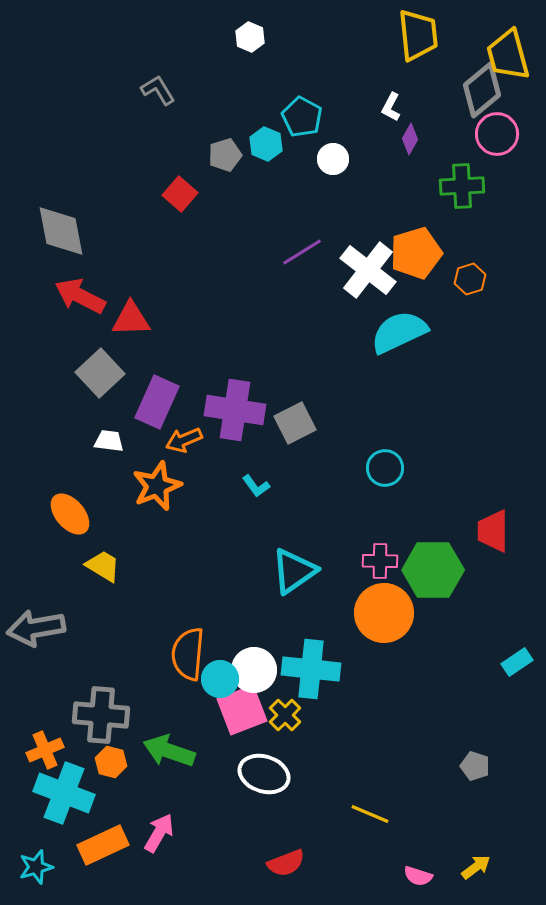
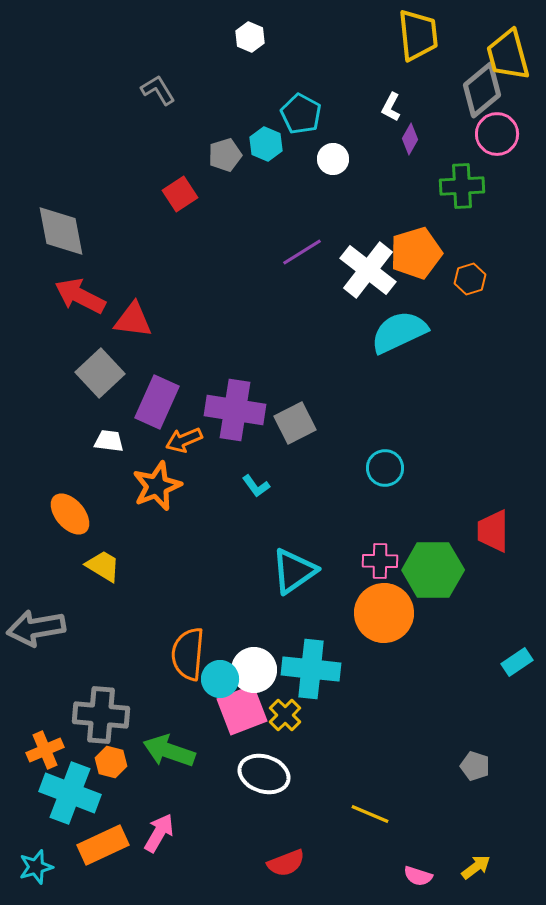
cyan pentagon at (302, 117): moved 1 px left, 3 px up
red square at (180, 194): rotated 16 degrees clockwise
red triangle at (131, 319): moved 2 px right, 1 px down; rotated 9 degrees clockwise
cyan cross at (64, 793): moved 6 px right
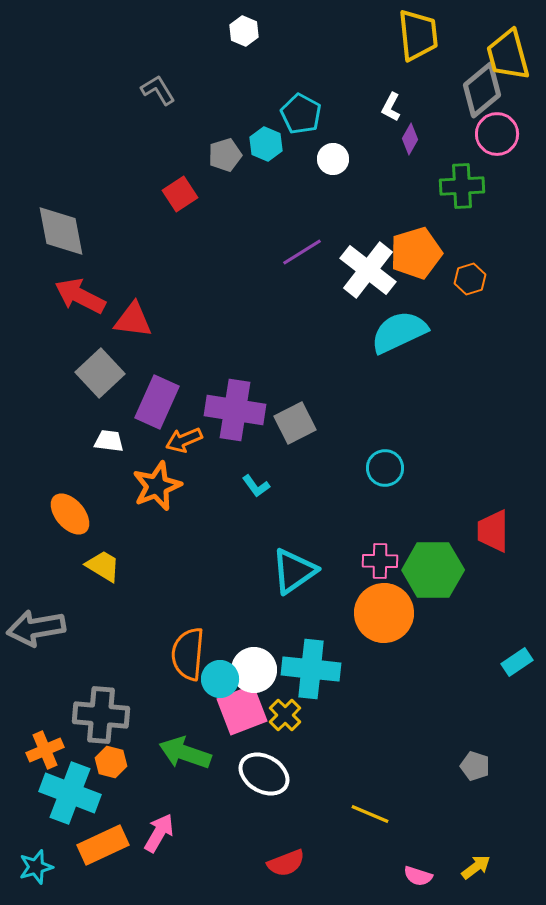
white hexagon at (250, 37): moved 6 px left, 6 px up
green arrow at (169, 751): moved 16 px right, 2 px down
white ellipse at (264, 774): rotated 12 degrees clockwise
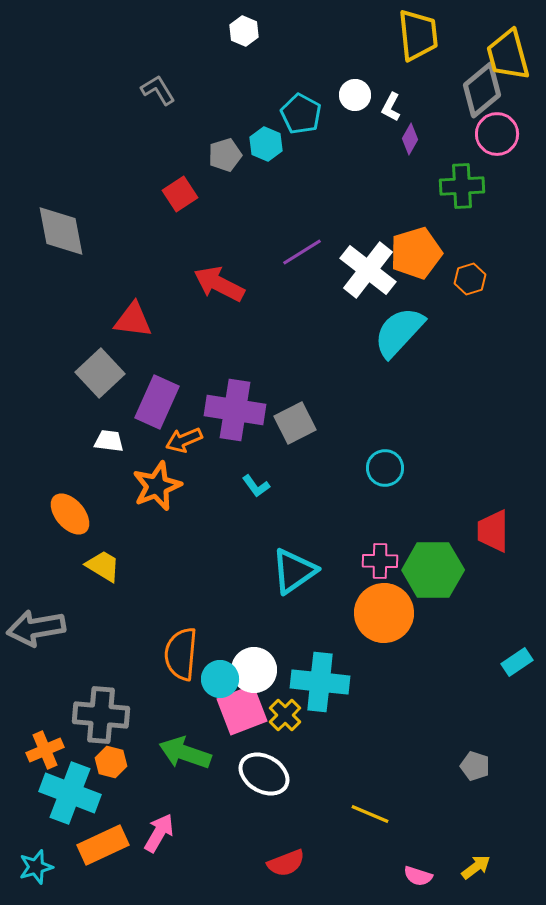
white circle at (333, 159): moved 22 px right, 64 px up
red arrow at (80, 296): moved 139 px right, 12 px up
cyan semicircle at (399, 332): rotated 22 degrees counterclockwise
orange semicircle at (188, 654): moved 7 px left
cyan cross at (311, 669): moved 9 px right, 13 px down
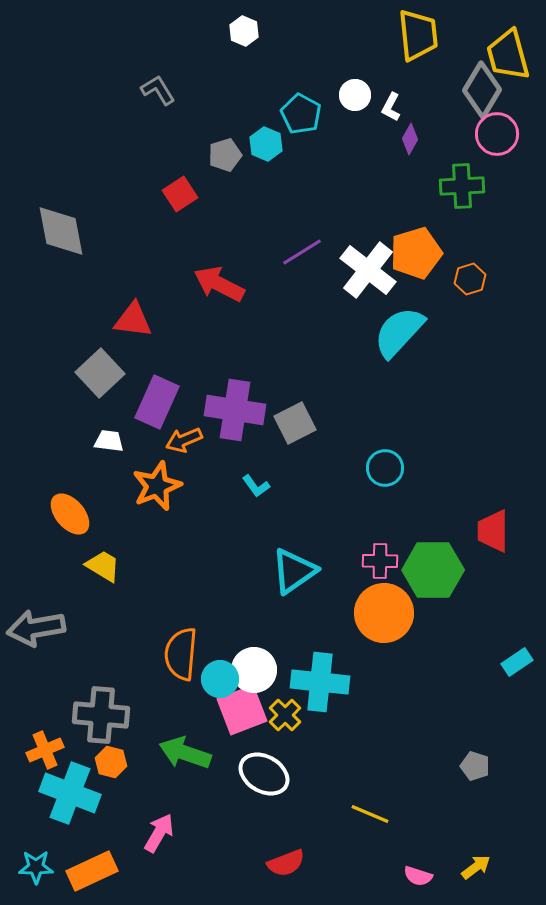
gray diamond at (482, 90): rotated 20 degrees counterclockwise
orange rectangle at (103, 845): moved 11 px left, 26 px down
cyan star at (36, 867): rotated 16 degrees clockwise
